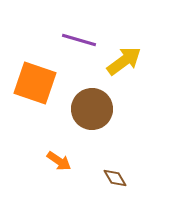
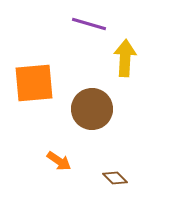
purple line: moved 10 px right, 16 px up
yellow arrow: moved 1 px right, 3 px up; rotated 51 degrees counterclockwise
orange square: moved 1 px left; rotated 24 degrees counterclockwise
brown diamond: rotated 15 degrees counterclockwise
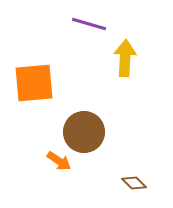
brown circle: moved 8 px left, 23 px down
brown diamond: moved 19 px right, 5 px down
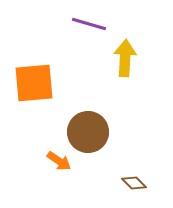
brown circle: moved 4 px right
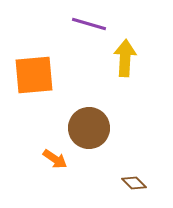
orange square: moved 8 px up
brown circle: moved 1 px right, 4 px up
orange arrow: moved 4 px left, 2 px up
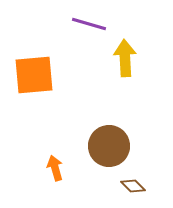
yellow arrow: rotated 6 degrees counterclockwise
brown circle: moved 20 px right, 18 px down
orange arrow: moved 9 px down; rotated 140 degrees counterclockwise
brown diamond: moved 1 px left, 3 px down
